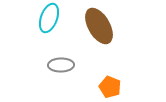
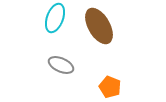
cyan ellipse: moved 6 px right
gray ellipse: rotated 25 degrees clockwise
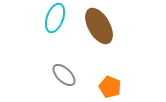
gray ellipse: moved 3 px right, 10 px down; rotated 20 degrees clockwise
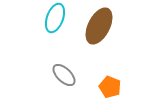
brown ellipse: rotated 57 degrees clockwise
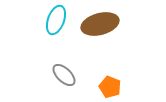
cyan ellipse: moved 1 px right, 2 px down
brown ellipse: moved 1 px right, 2 px up; rotated 48 degrees clockwise
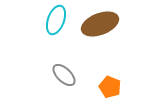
brown ellipse: rotated 6 degrees counterclockwise
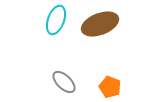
gray ellipse: moved 7 px down
